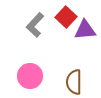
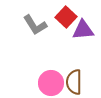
gray L-shape: rotated 75 degrees counterclockwise
purple triangle: moved 2 px left
pink circle: moved 21 px right, 7 px down
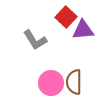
gray L-shape: moved 15 px down
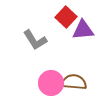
brown semicircle: rotated 95 degrees clockwise
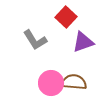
purple triangle: moved 12 px down; rotated 15 degrees counterclockwise
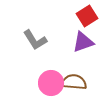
red square: moved 21 px right, 1 px up; rotated 15 degrees clockwise
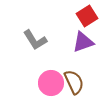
brown semicircle: rotated 60 degrees clockwise
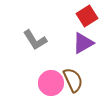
purple triangle: moved 1 px down; rotated 10 degrees counterclockwise
brown semicircle: moved 1 px left, 2 px up
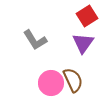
purple triangle: rotated 25 degrees counterclockwise
